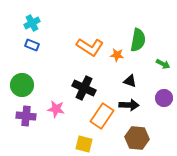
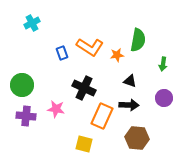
blue rectangle: moved 30 px right, 8 px down; rotated 48 degrees clockwise
orange star: rotated 16 degrees counterclockwise
green arrow: rotated 72 degrees clockwise
orange rectangle: rotated 10 degrees counterclockwise
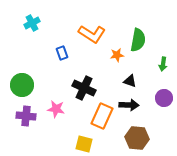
orange L-shape: moved 2 px right, 13 px up
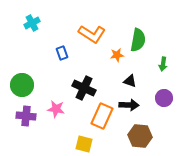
brown hexagon: moved 3 px right, 2 px up
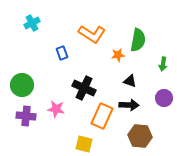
orange star: moved 1 px right
